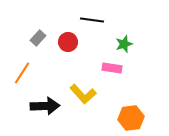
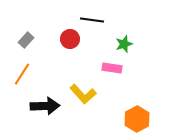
gray rectangle: moved 12 px left, 2 px down
red circle: moved 2 px right, 3 px up
orange line: moved 1 px down
orange hexagon: moved 6 px right, 1 px down; rotated 20 degrees counterclockwise
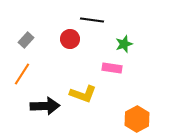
yellow L-shape: rotated 28 degrees counterclockwise
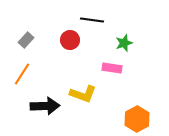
red circle: moved 1 px down
green star: moved 1 px up
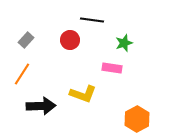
black arrow: moved 4 px left
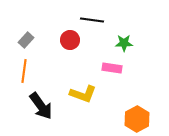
green star: rotated 18 degrees clockwise
orange line: moved 2 px right, 3 px up; rotated 25 degrees counterclockwise
black arrow: rotated 56 degrees clockwise
